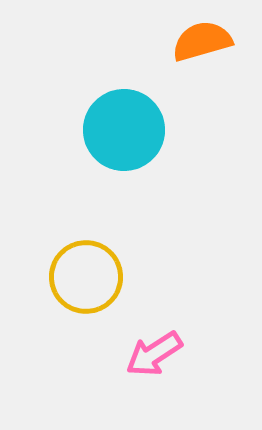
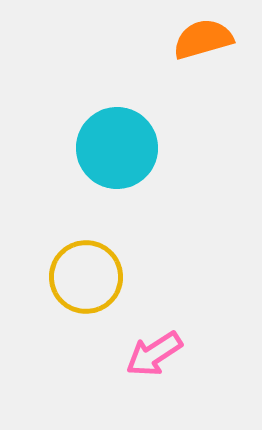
orange semicircle: moved 1 px right, 2 px up
cyan circle: moved 7 px left, 18 px down
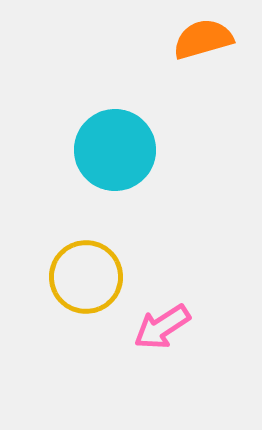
cyan circle: moved 2 px left, 2 px down
pink arrow: moved 8 px right, 27 px up
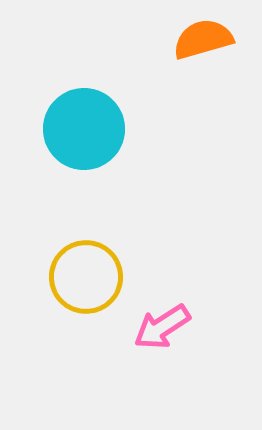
cyan circle: moved 31 px left, 21 px up
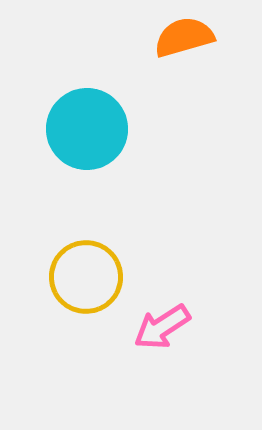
orange semicircle: moved 19 px left, 2 px up
cyan circle: moved 3 px right
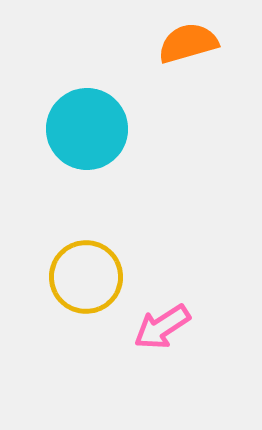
orange semicircle: moved 4 px right, 6 px down
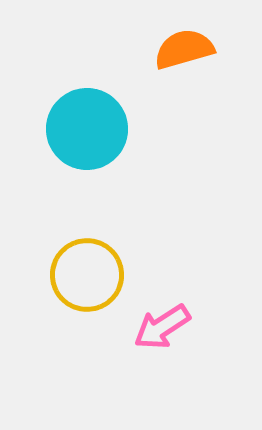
orange semicircle: moved 4 px left, 6 px down
yellow circle: moved 1 px right, 2 px up
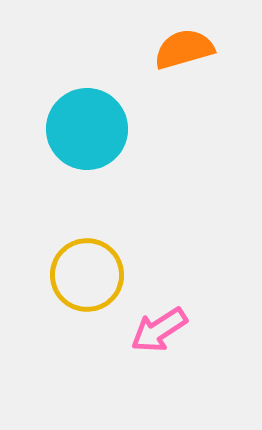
pink arrow: moved 3 px left, 3 px down
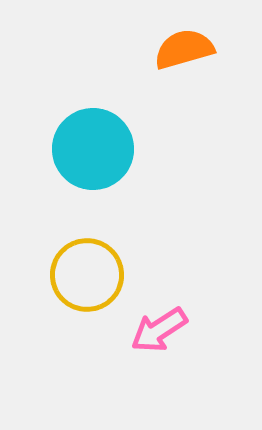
cyan circle: moved 6 px right, 20 px down
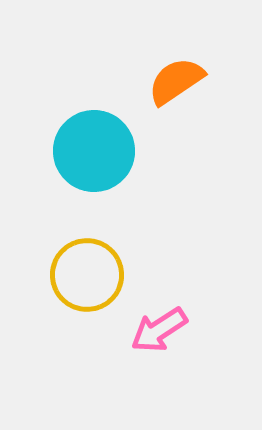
orange semicircle: moved 8 px left, 32 px down; rotated 18 degrees counterclockwise
cyan circle: moved 1 px right, 2 px down
